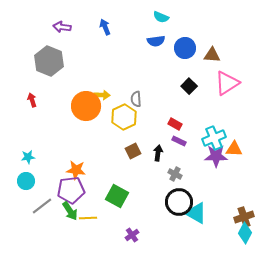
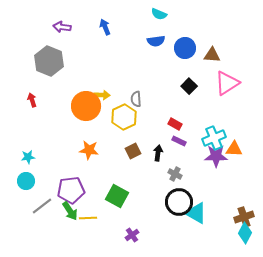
cyan semicircle: moved 2 px left, 3 px up
orange star: moved 13 px right, 20 px up
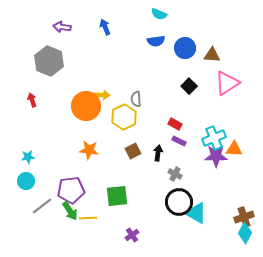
green square: rotated 35 degrees counterclockwise
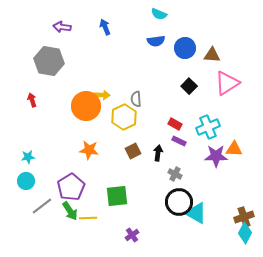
gray hexagon: rotated 12 degrees counterclockwise
cyan cross: moved 6 px left, 11 px up
purple pentagon: moved 3 px up; rotated 24 degrees counterclockwise
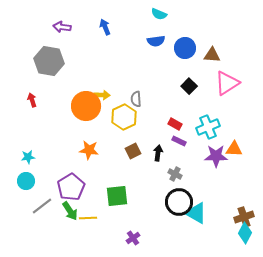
purple cross: moved 1 px right, 3 px down
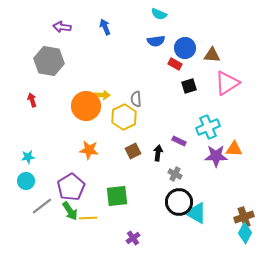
black square: rotated 28 degrees clockwise
red rectangle: moved 60 px up
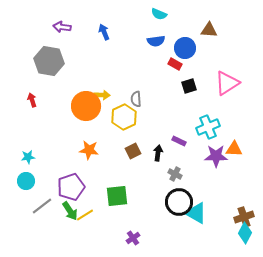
blue arrow: moved 1 px left, 5 px down
brown triangle: moved 3 px left, 25 px up
purple pentagon: rotated 12 degrees clockwise
yellow line: moved 3 px left, 3 px up; rotated 30 degrees counterclockwise
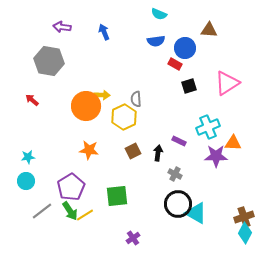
red arrow: rotated 32 degrees counterclockwise
orange triangle: moved 1 px left, 6 px up
purple pentagon: rotated 12 degrees counterclockwise
black circle: moved 1 px left, 2 px down
gray line: moved 5 px down
